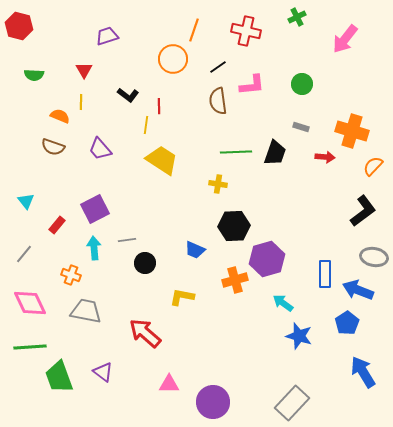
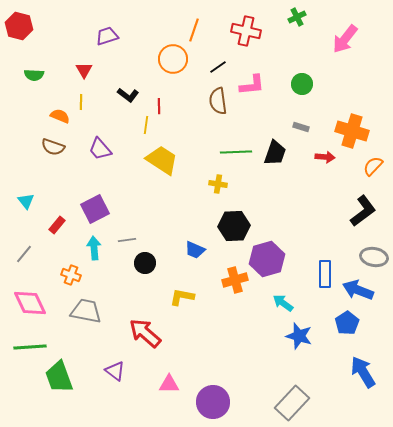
purple triangle at (103, 372): moved 12 px right, 1 px up
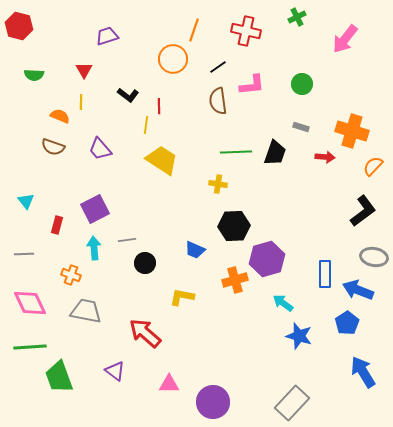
red rectangle at (57, 225): rotated 24 degrees counterclockwise
gray line at (24, 254): rotated 48 degrees clockwise
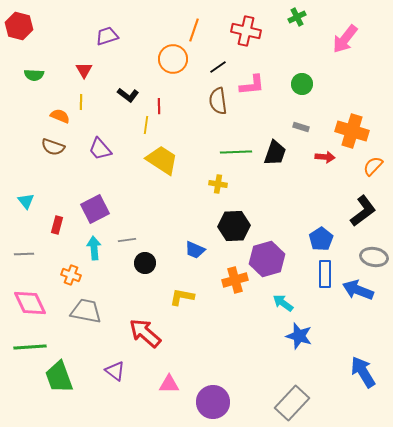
blue pentagon at (347, 323): moved 26 px left, 84 px up
